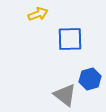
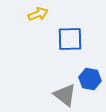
blue hexagon: rotated 25 degrees clockwise
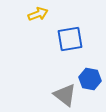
blue square: rotated 8 degrees counterclockwise
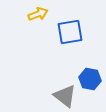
blue square: moved 7 px up
gray triangle: moved 1 px down
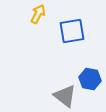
yellow arrow: rotated 42 degrees counterclockwise
blue square: moved 2 px right, 1 px up
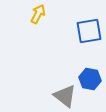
blue square: moved 17 px right
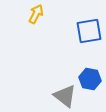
yellow arrow: moved 2 px left
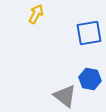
blue square: moved 2 px down
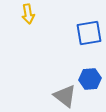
yellow arrow: moved 8 px left; rotated 144 degrees clockwise
blue hexagon: rotated 15 degrees counterclockwise
